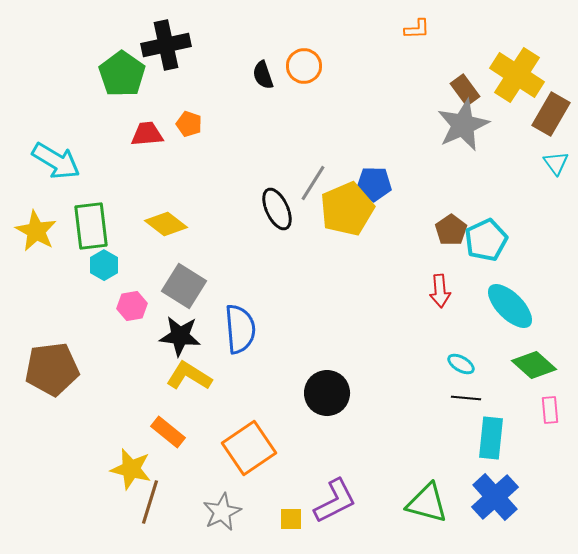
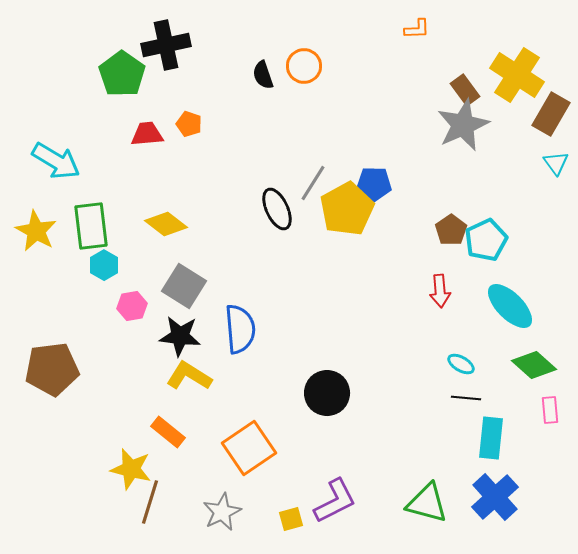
yellow pentagon at (347, 209): rotated 6 degrees counterclockwise
yellow square at (291, 519): rotated 15 degrees counterclockwise
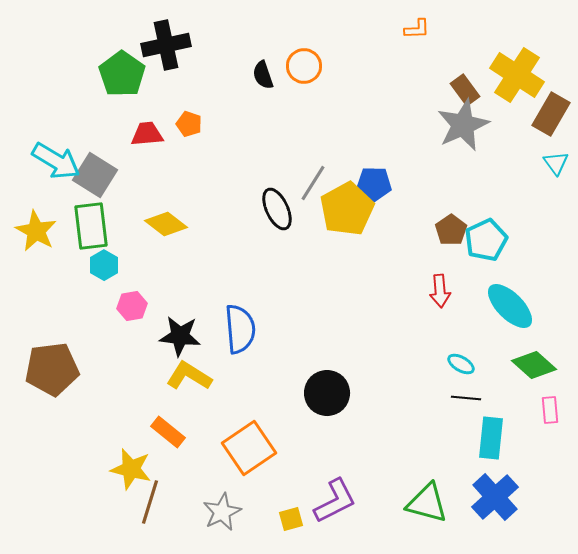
gray square at (184, 286): moved 89 px left, 111 px up
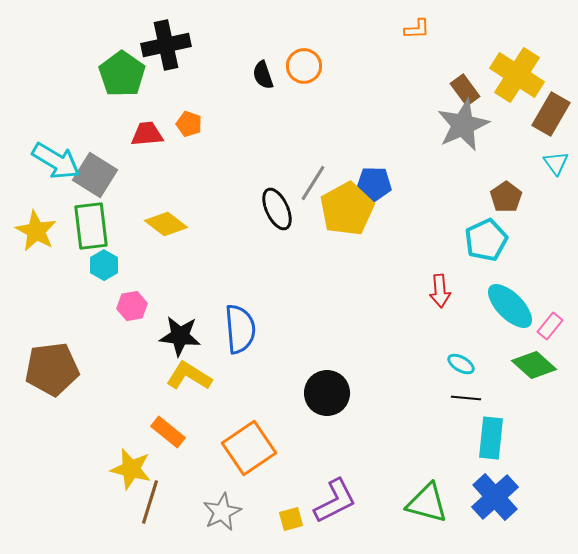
brown pentagon at (451, 230): moved 55 px right, 33 px up
pink rectangle at (550, 410): moved 84 px up; rotated 44 degrees clockwise
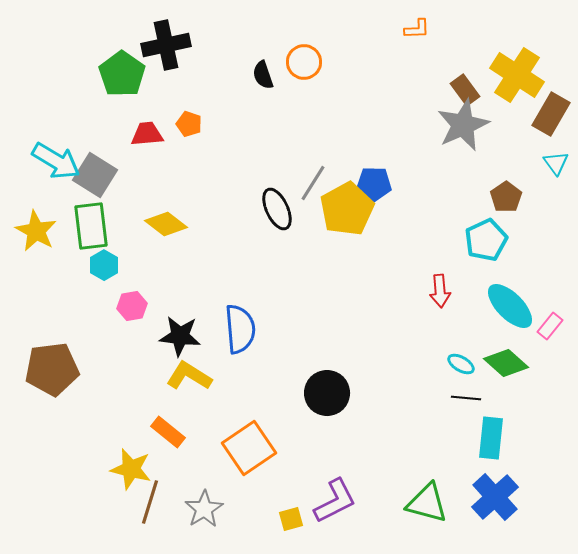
orange circle at (304, 66): moved 4 px up
green diamond at (534, 365): moved 28 px left, 2 px up
gray star at (222, 512): moved 18 px left, 3 px up; rotated 6 degrees counterclockwise
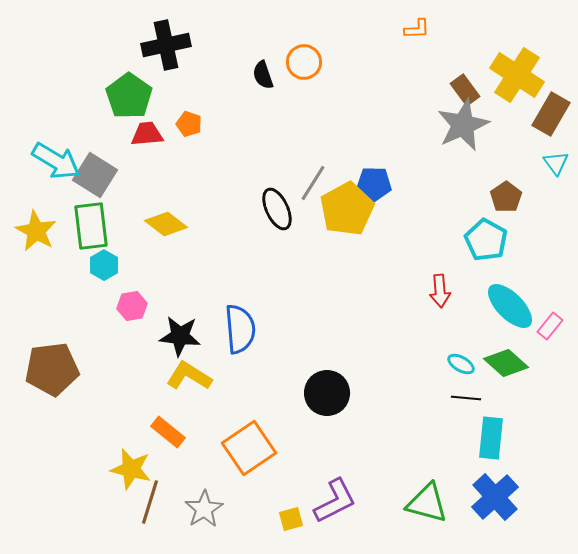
green pentagon at (122, 74): moved 7 px right, 22 px down
cyan pentagon at (486, 240): rotated 18 degrees counterclockwise
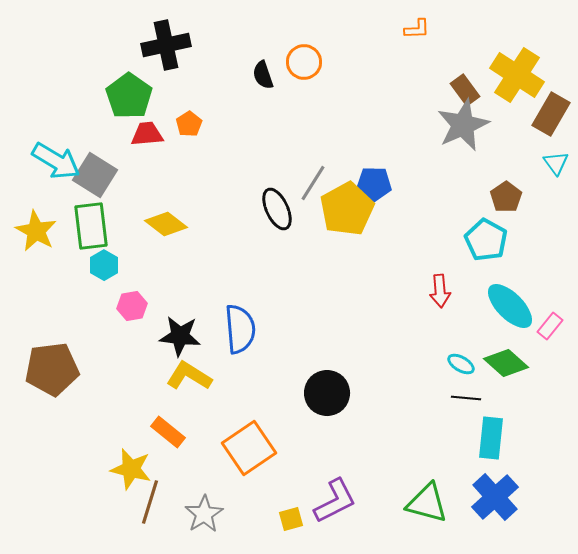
orange pentagon at (189, 124): rotated 20 degrees clockwise
gray star at (204, 509): moved 5 px down
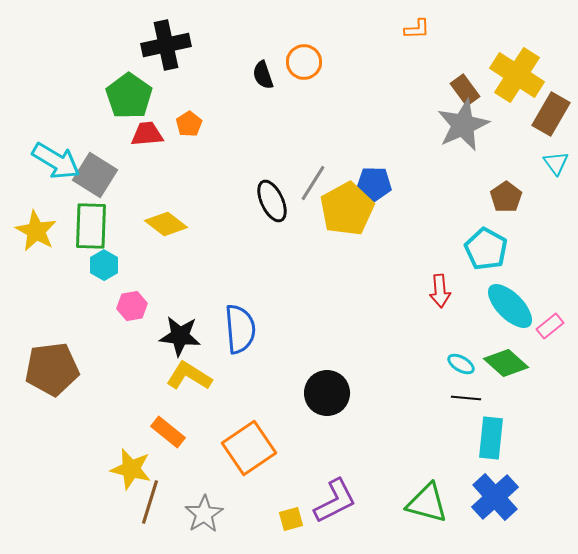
black ellipse at (277, 209): moved 5 px left, 8 px up
green rectangle at (91, 226): rotated 9 degrees clockwise
cyan pentagon at (486, 240): moved 9 px down
pink rectangle at (550, 326): rotated 12 degrees clockwise
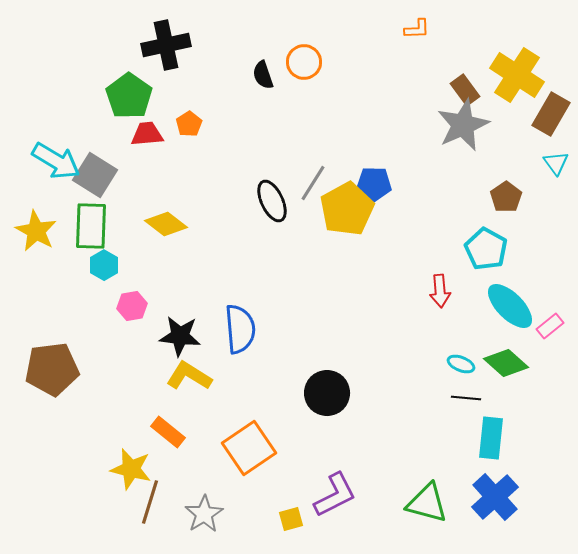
cyan ellipse at (461, 364): rotated 8 degrees counterclockwise
purple L-shape at (335, 501): moved 6 px up
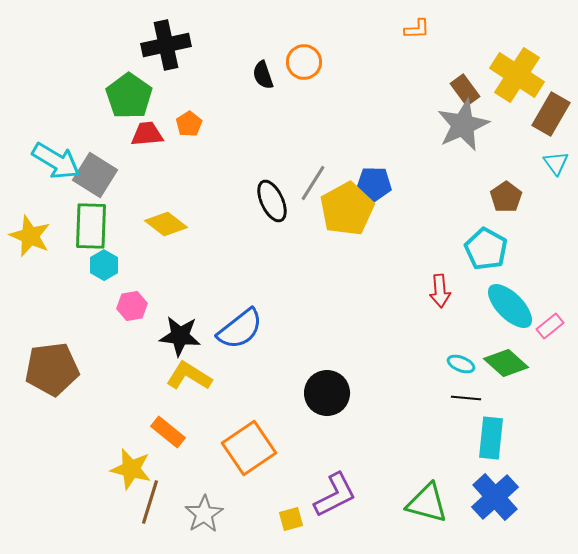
yellow star at (36, 231): moved 6 px left, 5 px down; rotated 6 degrees counterclockwise
blue semicircle at (240, 329): rotated 57 degrees clockwise
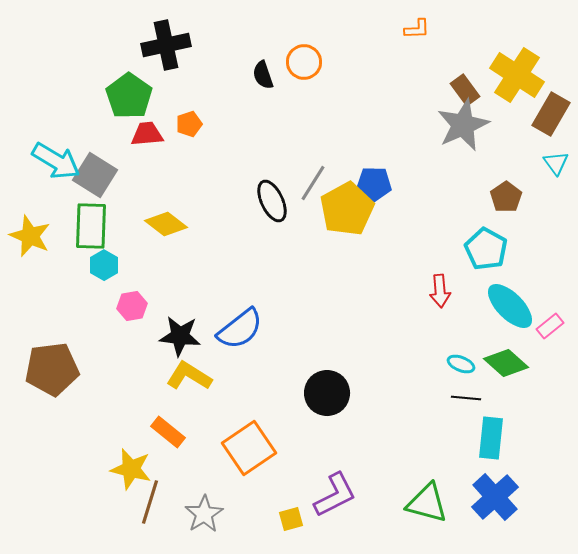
orange pentagon at (189, 124): rotated 15 degrees clockwise
